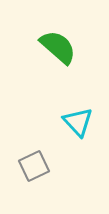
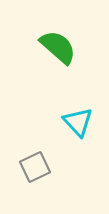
gray square: moved 1 px right, 1 px down
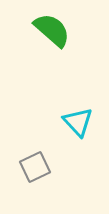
green semicircle: moved 6 px left, 17 px up
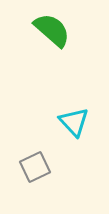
cyan triangle: moved 4 px left
